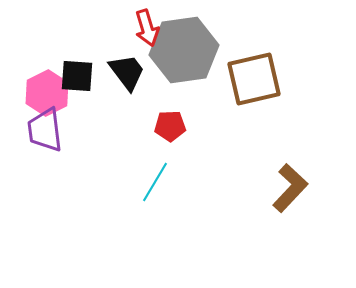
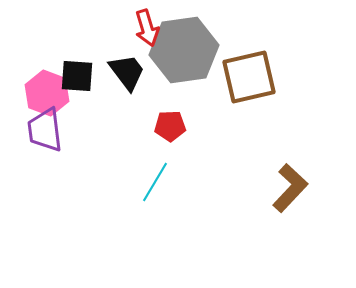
brown square: moved 5 px left, 2 px up
pink hexagon: rotated 12 degrees counterclockwise
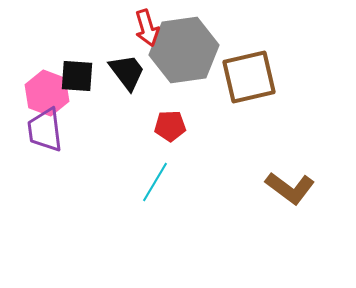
brown L-shape: rotated 84 degrees clockwise
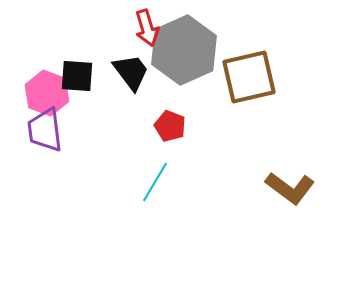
gray hexagon: rotated 16 degrees counterclockwise
black trapezoid: moved 4 px right
red pentagon: rotated 24 degrees clockwise
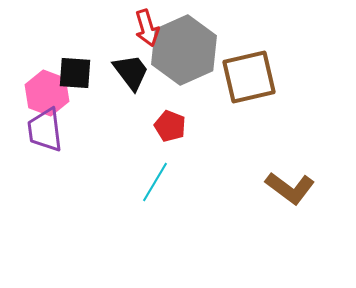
black square: moved 2 px left, 3 px up
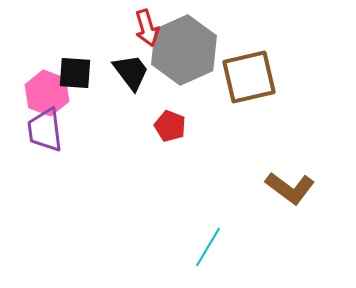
cyan line: moved 53 px right, 65 px down
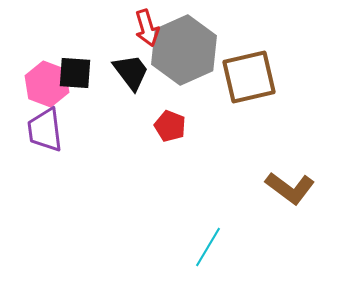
pink hexagon: moved 9 px up
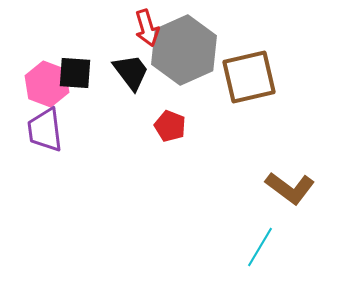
cyan line: moved 52 px right
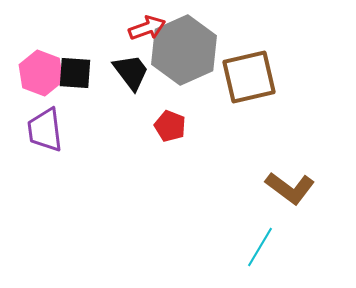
red arrow: rotated 93 degrees counterclockwise
pink hexagon: moved 6 px left, 11 px up
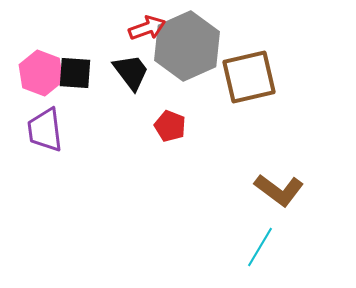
gray hexagon: moved 3 px right, 4 px up
brown L-shape: moved 11 px left, 2 px down
